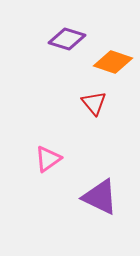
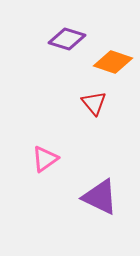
pink triangle: moved 3 px left
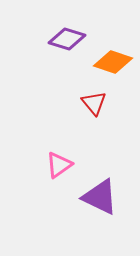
pink triangle: moved 14 px right, 6 px down
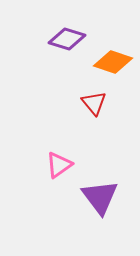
purple triangle: rotated 27 degrees clockwise
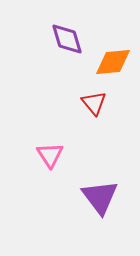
purple diamond: rotated 57 degrees clockwise
orange diamond: rotated 24 degrees counterclockwise
pink triangle: moved 9 px left, 10 px up; rotated 28 degrees counterclockwise
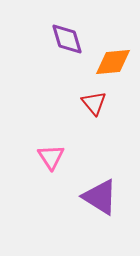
pink triangle: moved 1 px right, 2 px down
purple triangle: rotated 21 degrees counterclockwise
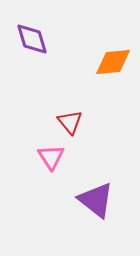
purple diamond: moved 35 px left
red triangle: moved 24 px left, 19 px down
purple triangle: moved 4 px left, 3 px down; rotated 6 degrees clockwise
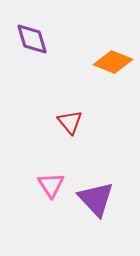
orange diamond: rotated 27 degrees clockwise
pink triangle: moved 28 px down
purple triangle: moved 1 px up; rotated 9 degrees clockwise
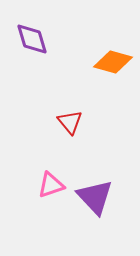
orange diamond: rotated 6 degrees counterclockwise
pink triangle: rotated 44 degrees clockwise
purple triangle: moved 1 px left, 2 px up
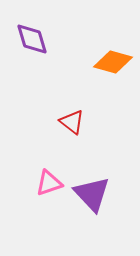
red triangle: moved 2 px right; rotated 12 degrees counterclockwise
pink triangle: moved 2 px left, 2 px up
purple triangle: moved 3 px left, 3 px up
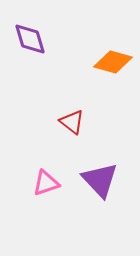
purple diamond: moved 2 px left
pink triangle: moved 3 px left
purple triangle: moved 8 px right, 14 px up
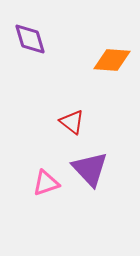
orange diamond: moved 1 px left, 2 px up; rotated 12 degrees counterclockwise
purple triangle: moved 10 px left, 11 px up
